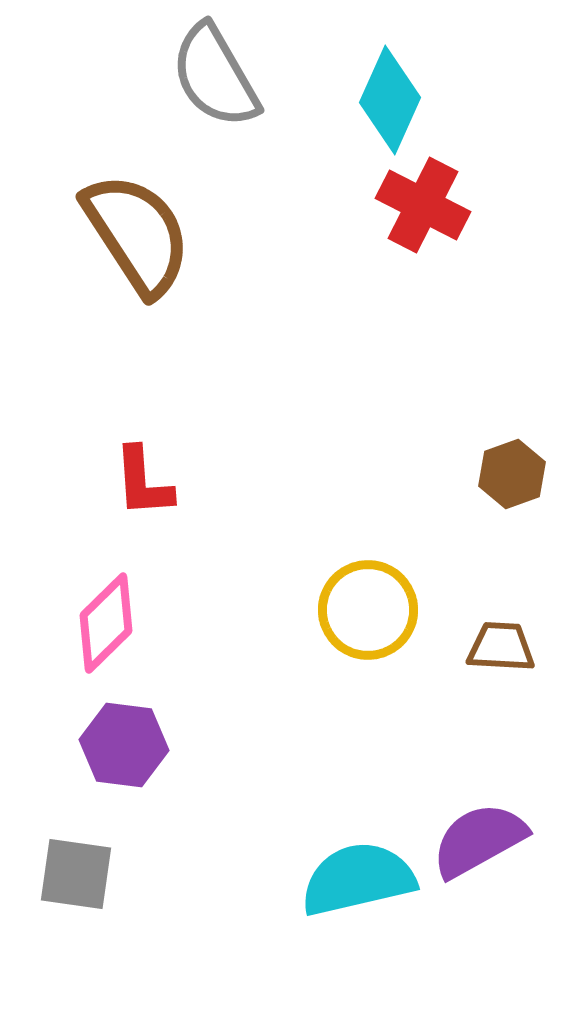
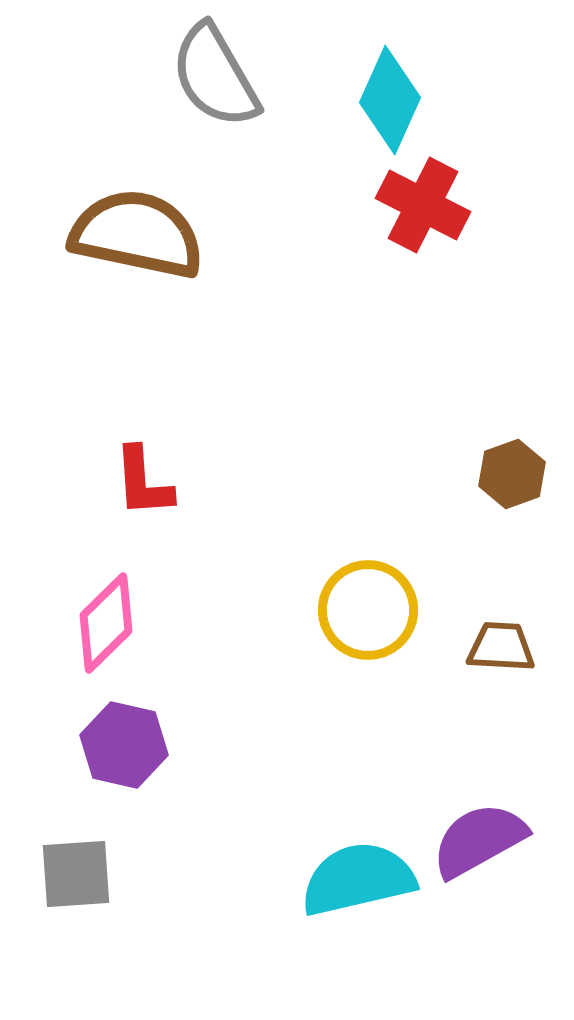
brown semicircle: rotated 45 degrees counterclockwise
purple hexagon: rotated 6 degrees clockwise
gray square: rotated 12 degrees counterclockwise
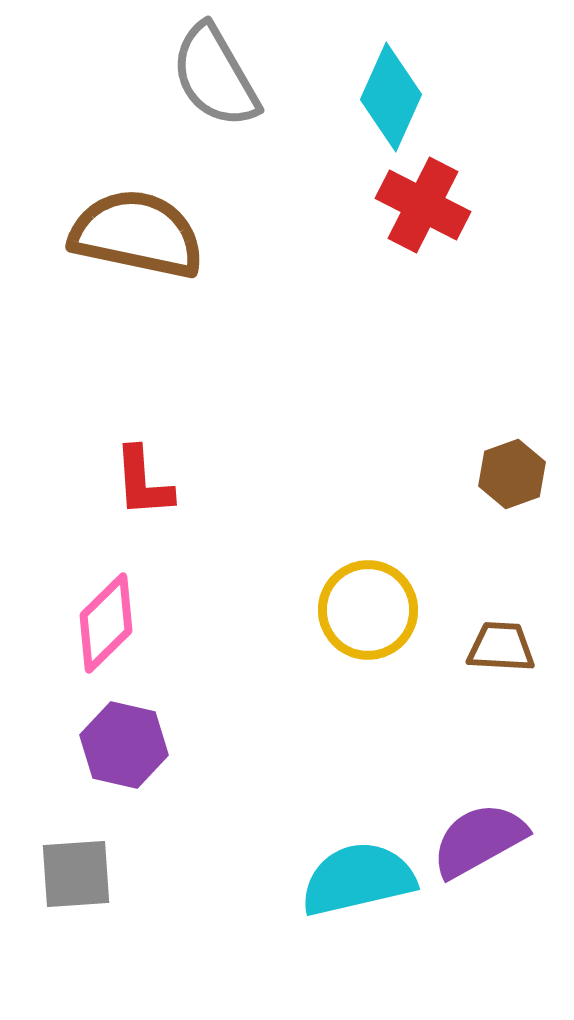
cyan diamond: moved 1 px right, 3 px up
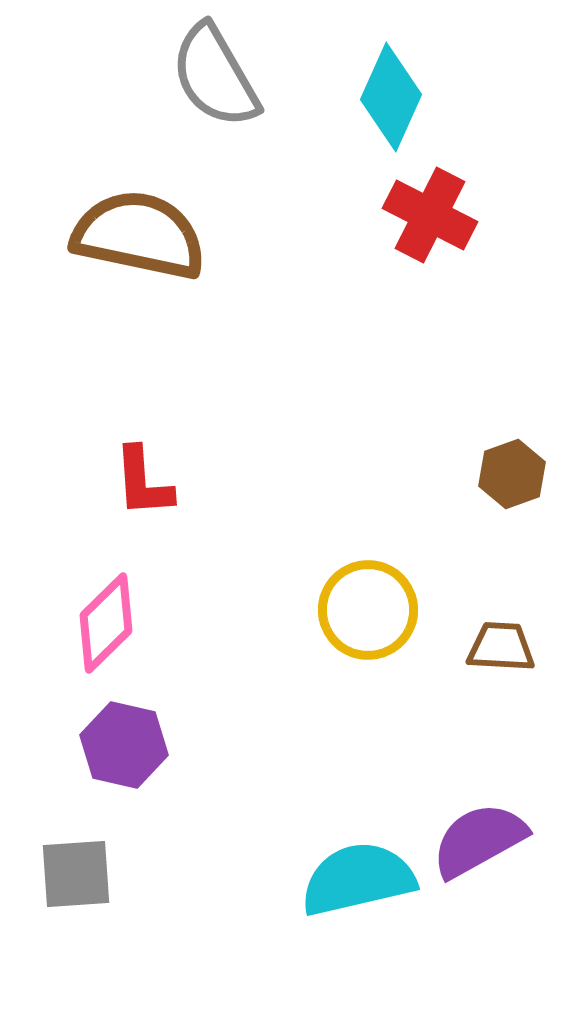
red cross: moved 7 px right, 10 px down
brown semicircle: moved 2 px right, 1 px down
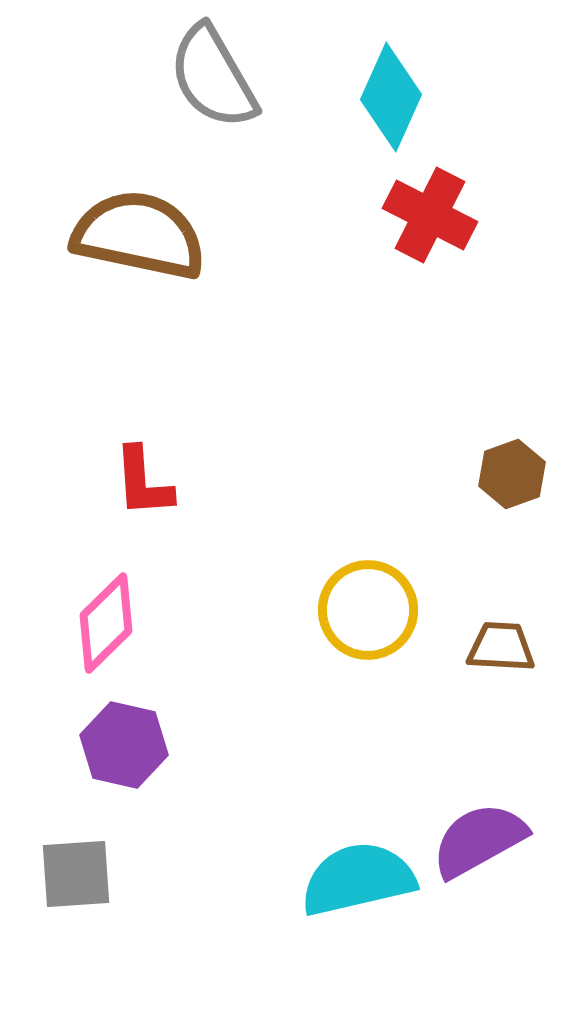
gray semicircle: moved 2 px left, 1 px down
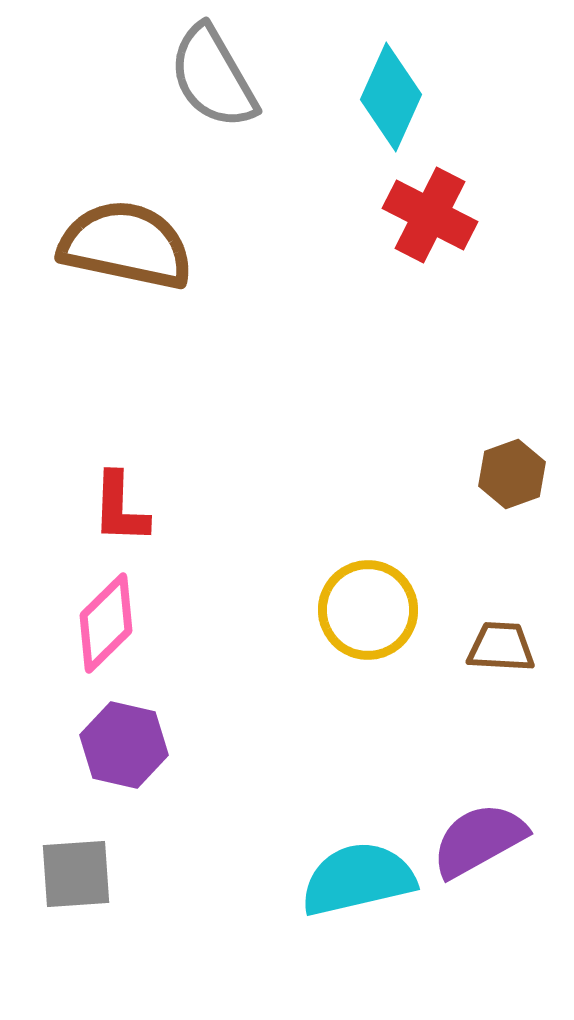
brown semicircle: moved 13 px left, 10 px down
red L-shape: moved 23 px left, 26 px down; rotated 6 degrees clockwise
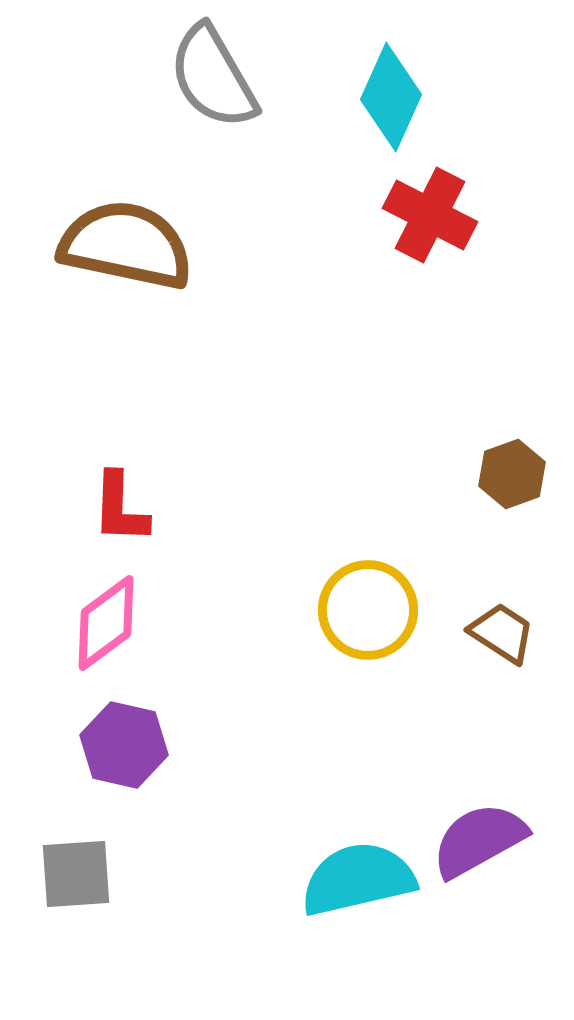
pink diamond: rotated 8 degrees clockwise
brown trapezoid: moved 1 px right, 14 px up; rotated 30 degrees clockwise
